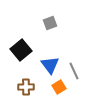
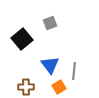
black square: moved 1 px right, 11 px up
gray line: rotated 30 degrees clockwise
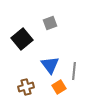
brown cross: rotated 14 degrees counterclockwise
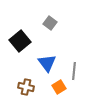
gray square: rotated 32 degrees counterclockwise
black square: moved 2 px left, 2 px down
blue triangle: moved 3 px left, 2 px up
brown cross: rotated 28 degrees clockwise
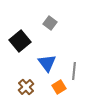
brown cross: rotated 35 degrees clockwise
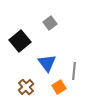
gray square: rotated 16 degrees clockwise
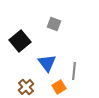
gray square: moved 4 px right, 1 px down; rotated 32 degrees counterclockwise
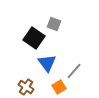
black square: moved 14 px right, 3 px up; rotated 15 degrees counterclockwise
gray line: rotated 36 degrees clockwise
brown cross: rotated 14 degrees counterclockwise
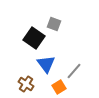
blue triangle: moved 1 px left, 1 px down
brown cross: moved 3 px up
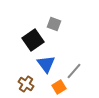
black square: moved 1 px left, 2 px down; rotated 20 degrees clockwise
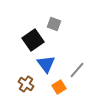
gray line: moved 3 px right, 1 px up
